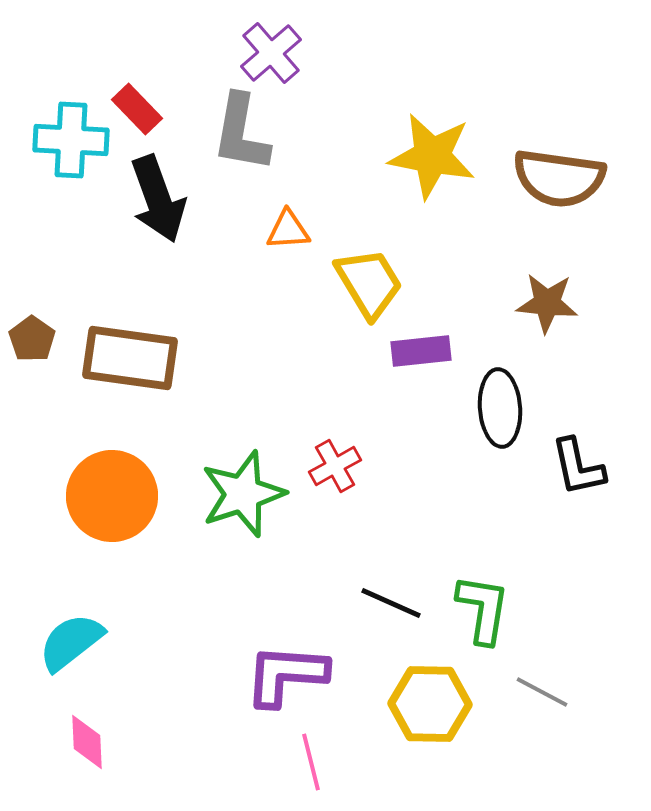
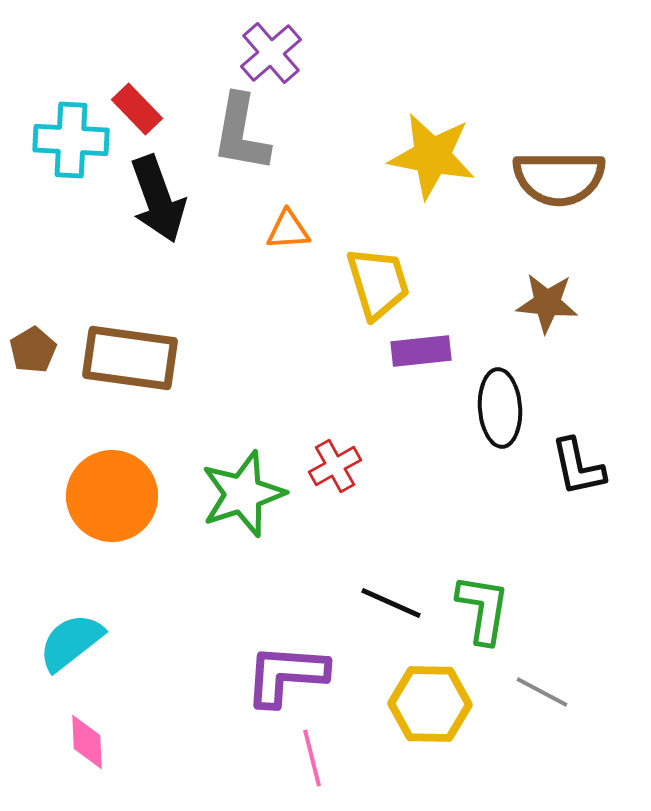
brown semicircle: rotated 8 degrees counterclockwise
yellow trapezoid: moved 9 px right; rotated 14 degrees clockwise
brown pentagon: moved 1 px right, 11 px down; rotated 6 degrees clockwise
pink line: moved 1 px right, 4 px up
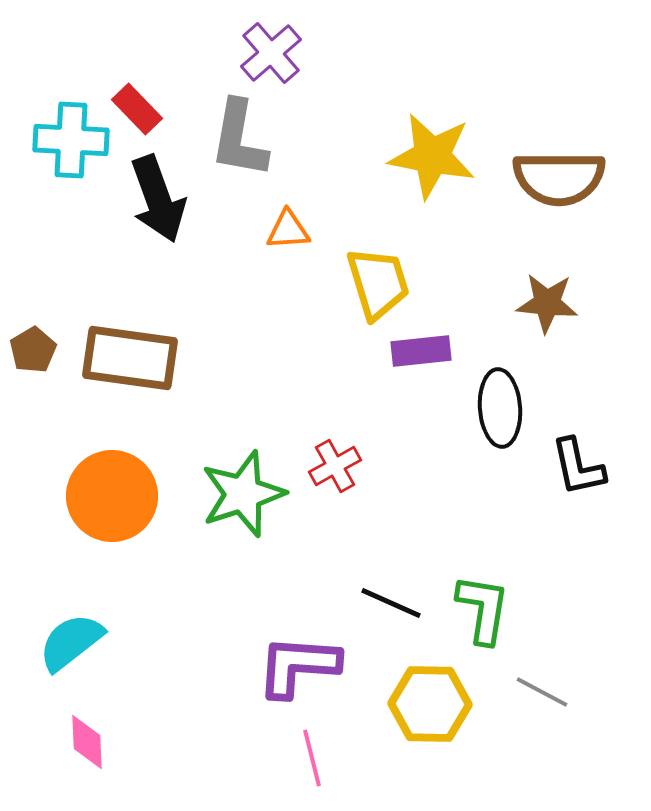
gray L-shape: moved 2 px left, 6 px down
purple L-shape: moved 12 px right, 9 px up
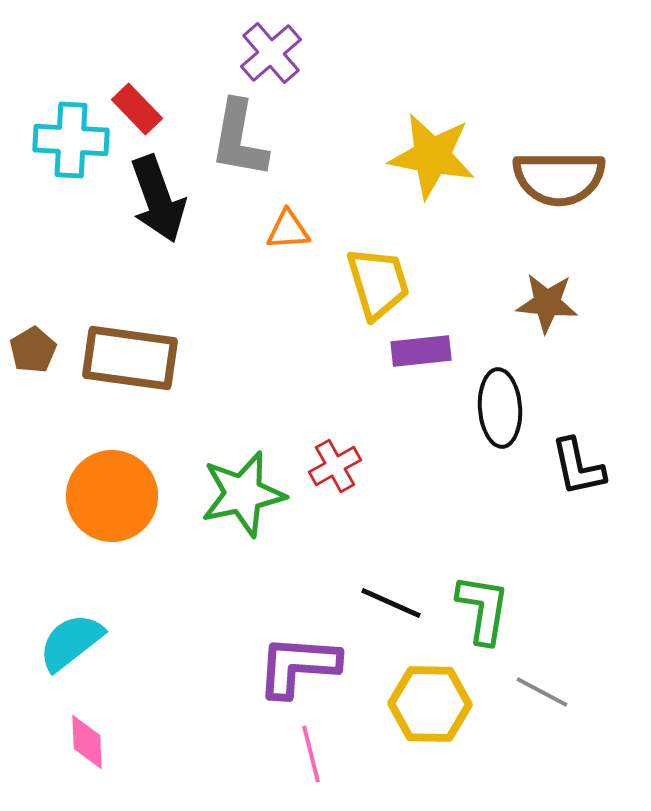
green star: rotated 6 degrees clockwise
pink line: moved 1 px left, 4 px up
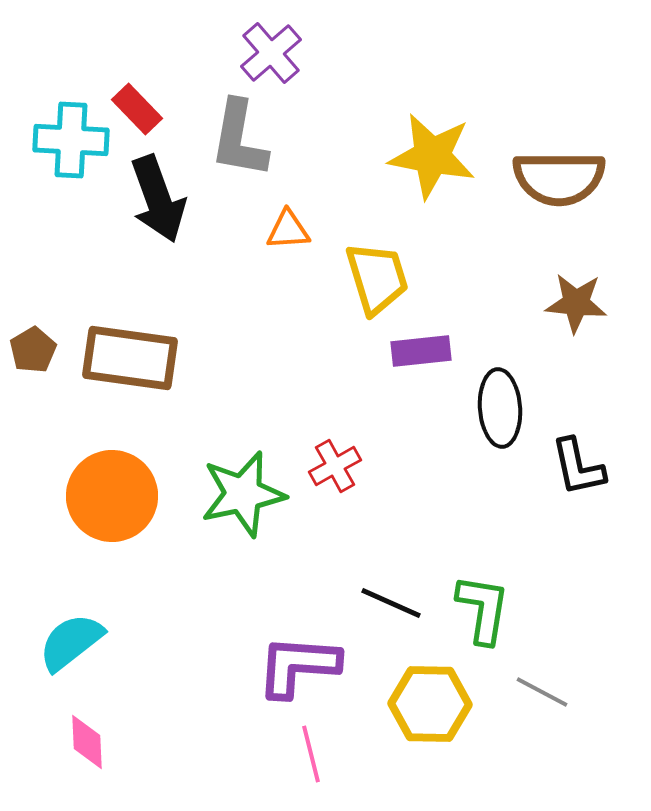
yellow trapezoid: moved 1 px left, 5 px up
brown star: moved 29 px right
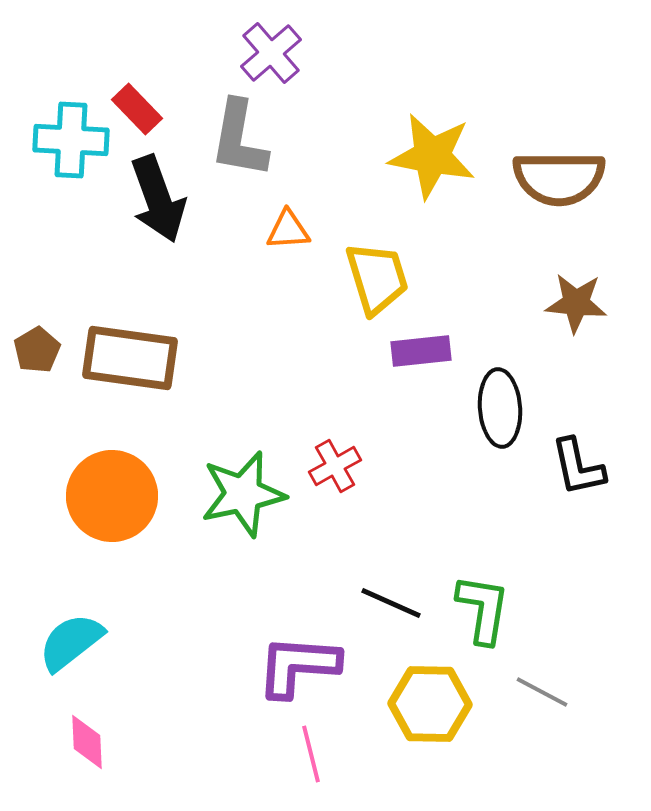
brown pentagon: moved 4 px right
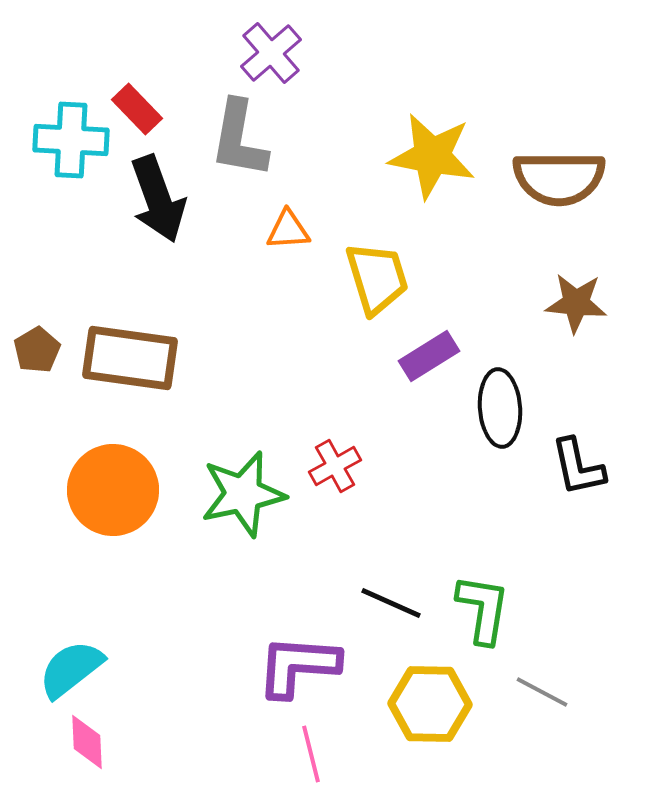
purple rectangle: moved 8 px right, 5 px down; rotated 26 degrees counterclockwise
orange circle: moved 1 px right, 6 px up
cyan semicircle: moved 27 px down
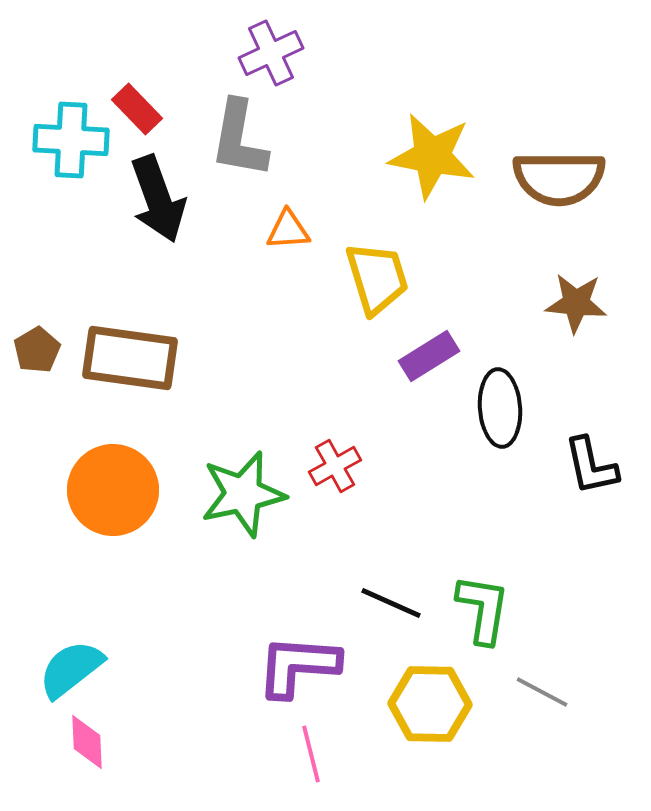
purple cross: rotated 16 degrees clockwise
black L-shape: moved 13 px right, 1 px up
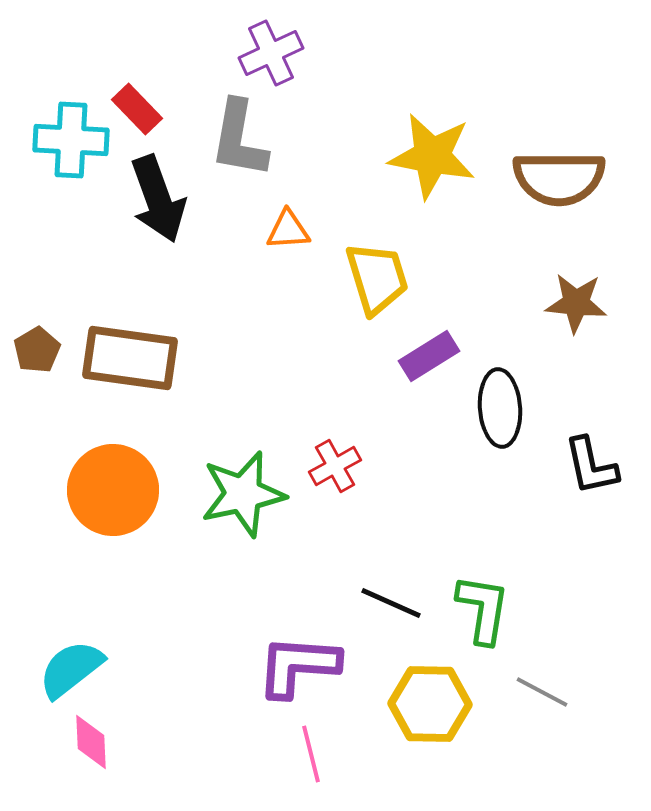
pink diamond: moved 4 px right
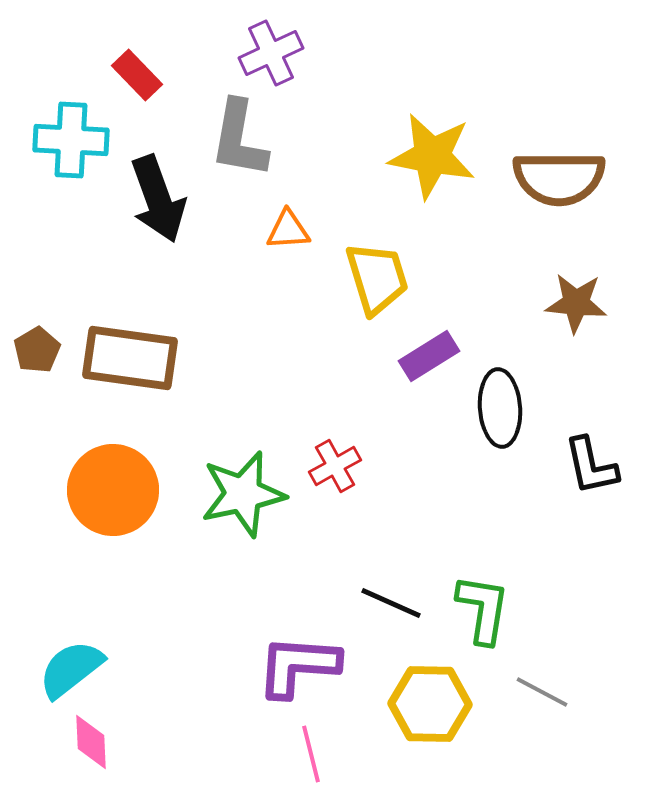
red rectangle: moved 34 px up
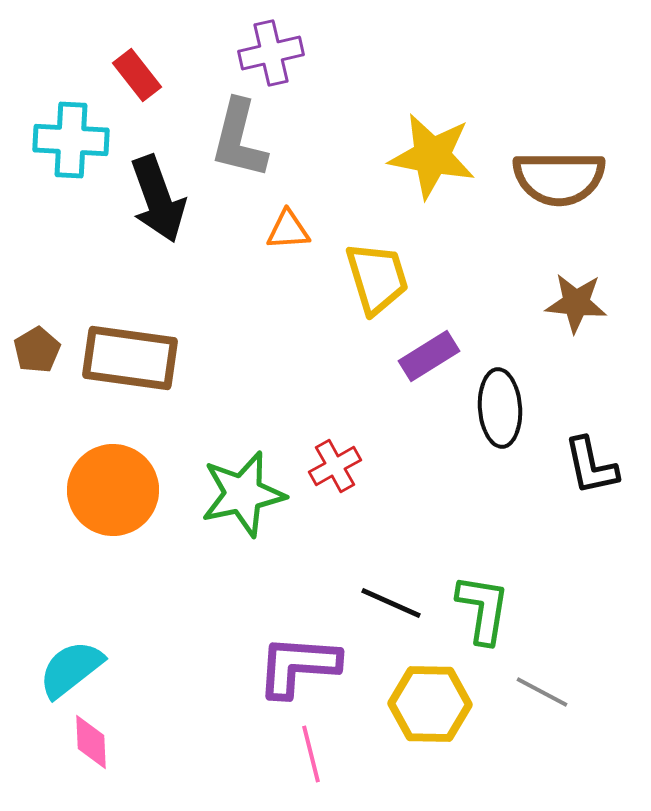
purple cross: rotated 12 degrees clockwise
red rectangle: rotated 6 degrees clockwise
gray L-shape: rotated 4 degrees clockwise
